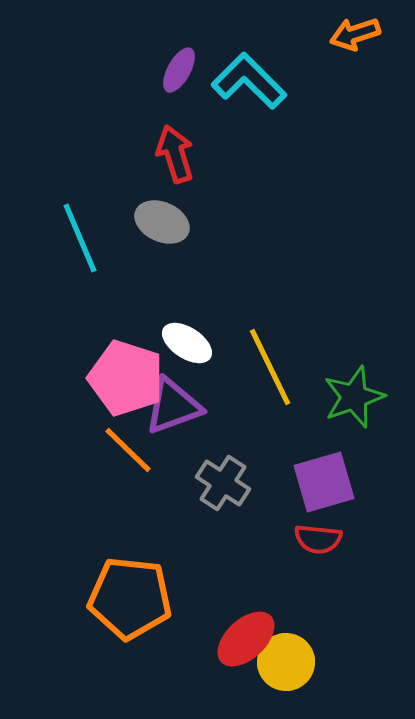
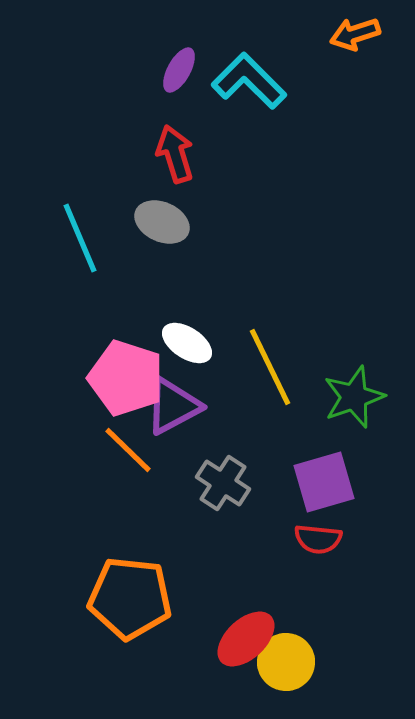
purple triangle: rotated 8 degrees counterclockwise
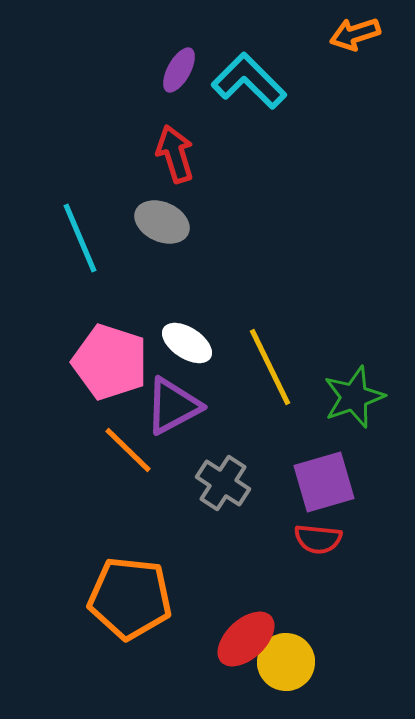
pink pentagon: moved 16 px left, 16 px up
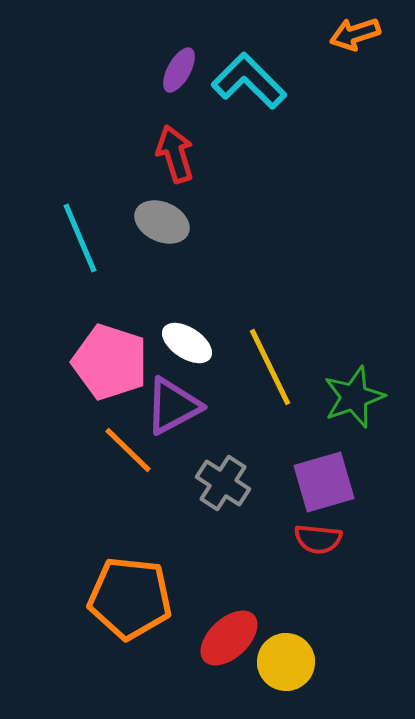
red ellipse: moved 17 px left, 1 px up
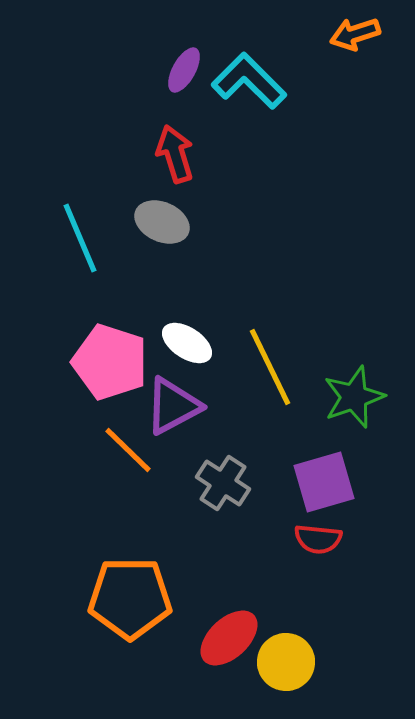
purple ellipse: moved 5 px right
orange pentagon: rotated 6 degrees counterclockwise
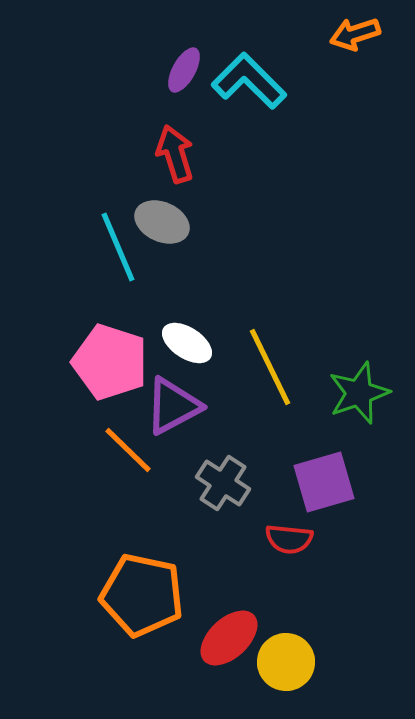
cyan line: moved 38 px right, 9 px down
green star: moved 5 px right, 4 px up
red semicircle: moved 29 px left
orange pentagon: moved 12 px right, 3 px up; rotated 12 degrees clockwise
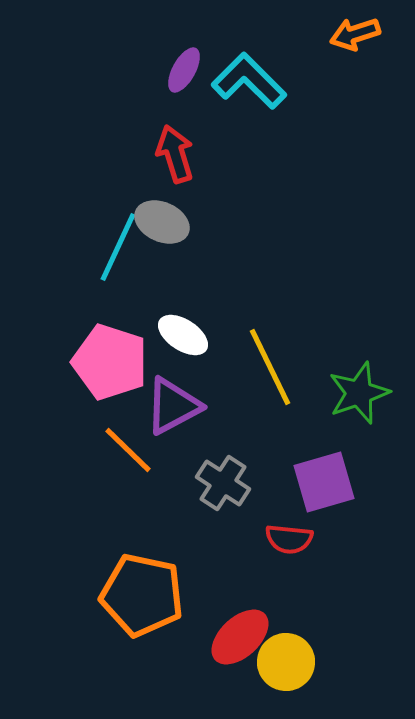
cyan line: rotated 48 degrees clockwise
white ellipse: moved 4 px left, 8 px up
red ellipse: moved 11 px right, 1 px up
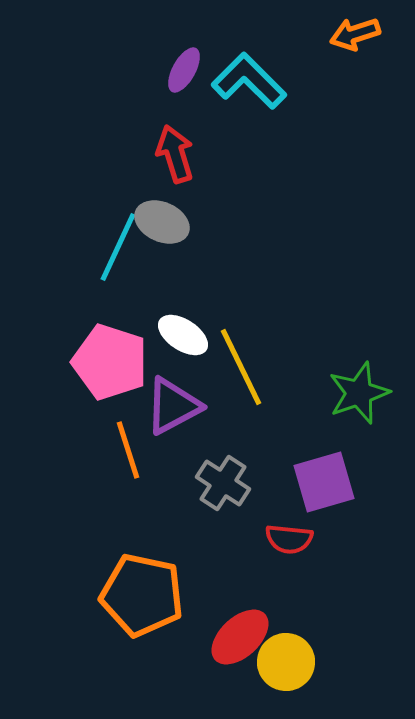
yellow line: moved 29 px left
orange line: rotated 28 degrees clockwise
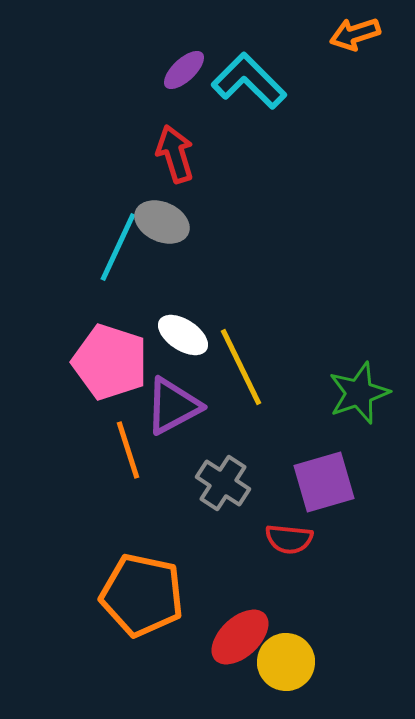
purple ellipse: rotated 18 degrees clockwise
